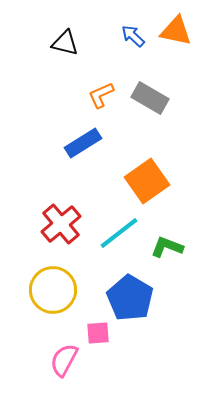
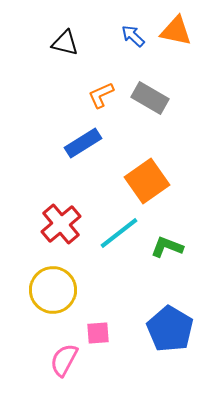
blue pentagon: moved 40 px right, 31 px down
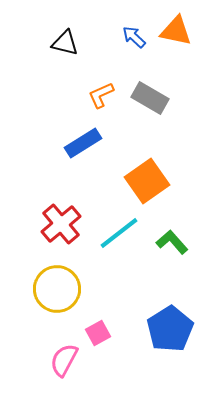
blue arrow: moved 1 px right, 1 px down
green L-shape: moved 5 px right, 5 px up; rotated 28 degrees clockwise
yellow circle: moved 4 px right, 1 px up
blue pentagon: rotated 9 degrees clockwise
pink square: rotated 25 degrees counterclockwise
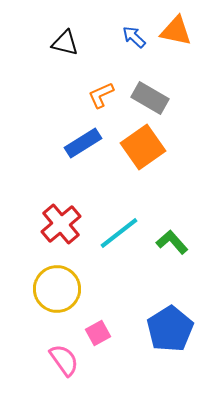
orange square: moved 4 px left, 34 px up
pink semicircle: rotated 116 degrees clockwise
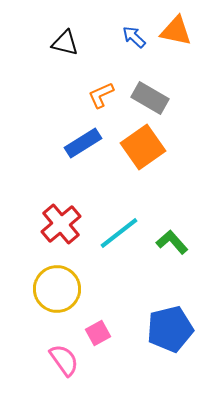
blue pentagon: rotated 18 degrees clockwise
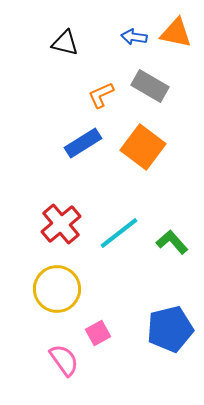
orange triangle: moved 2 px down
blue arrow: rotated 35 degrees counterclockwise
gray rectangle: moved 12 px up
orange square: rotated 18 degrees counterclockwise
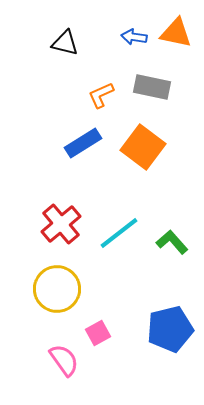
gray rectangle: moved 2 px right, 1 px down; rotated 18 degrees counterclockwise
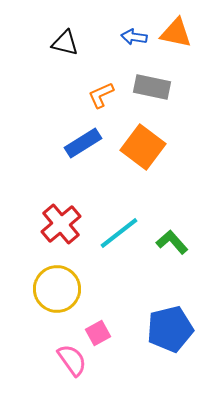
pink semicircle: moved 8 px right
